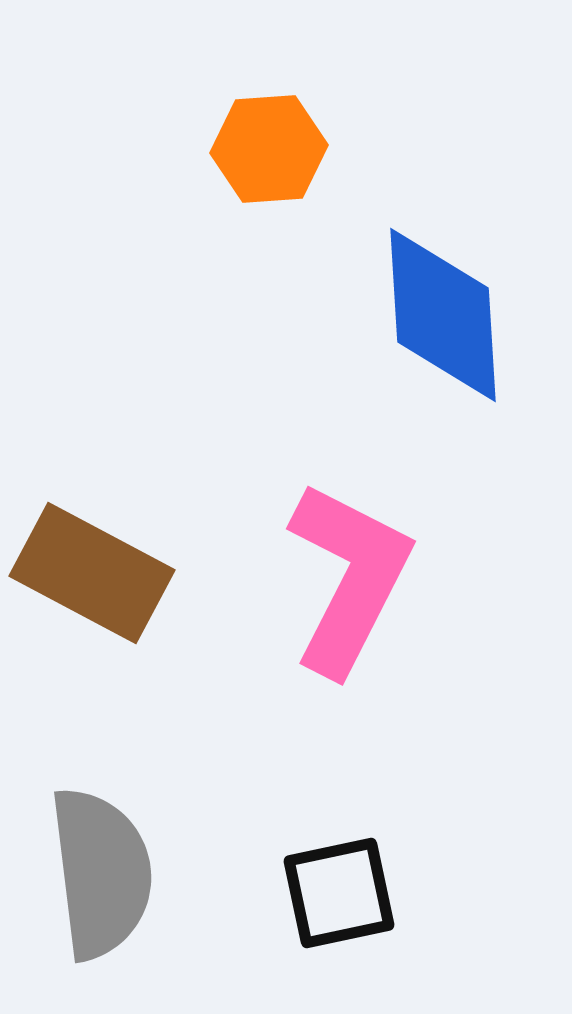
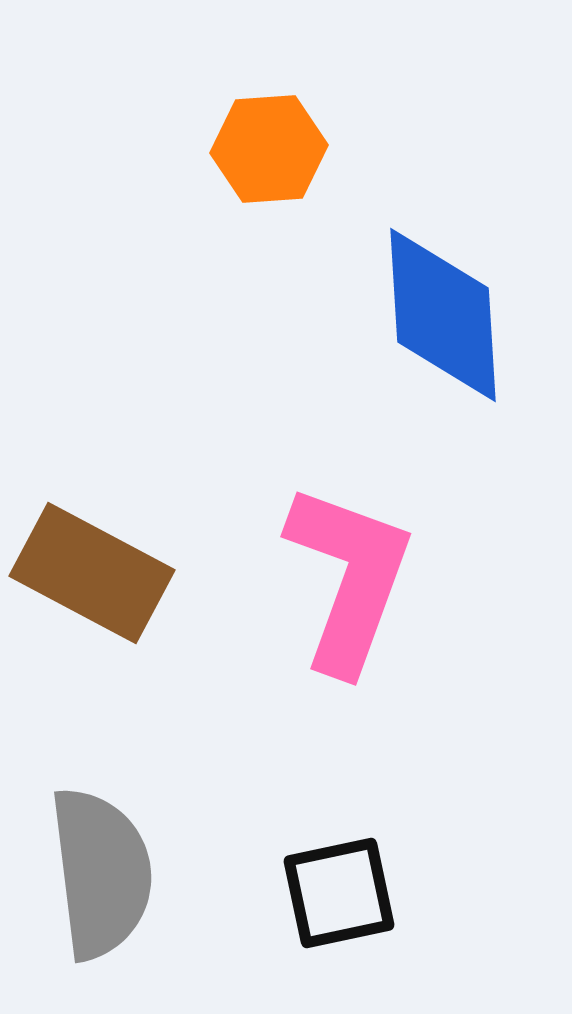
pink L-shape: rotated 7 degrees counterclockwise
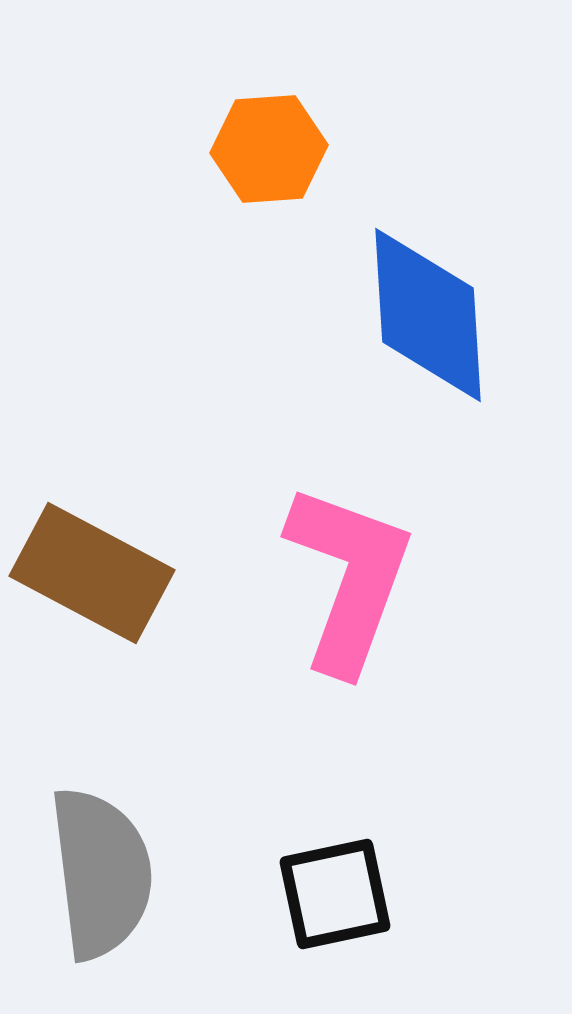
blue diamond: moved 15 px left
black square: moved 4 px left, 1 px down
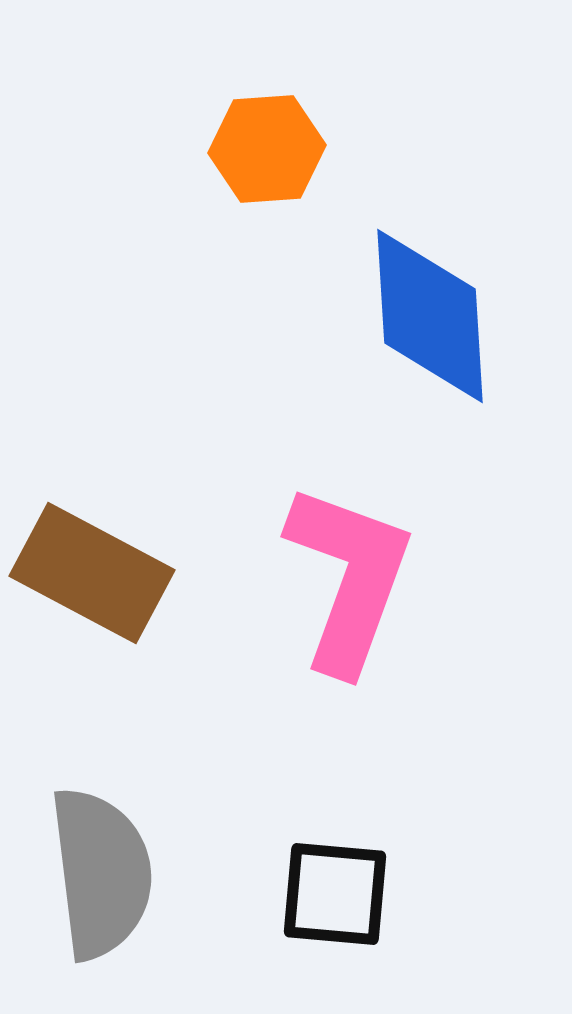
orange hexagon: moved 2 px left
blue diamond: moved 2 px right, 1 px down
black square: rotated 17 degrees clockwise
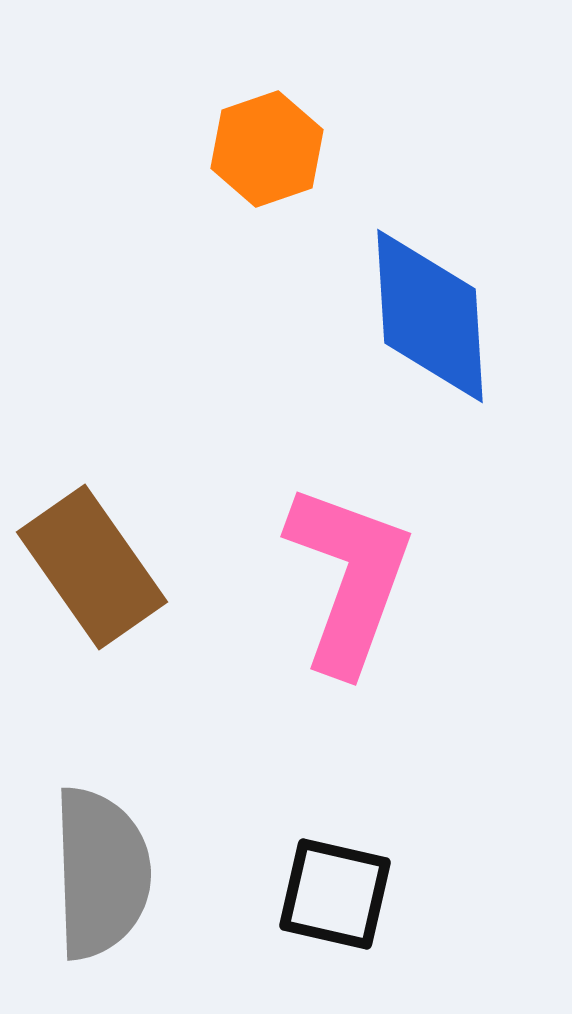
orange hexagon: rotated 15 degrees counterclockwise
brown rectangle: moved 6 px up; rotated 27 degrees clockwise
gray semicircle: rotated 5 degrees clockwise
black square: rotated 8 degrees clockwise
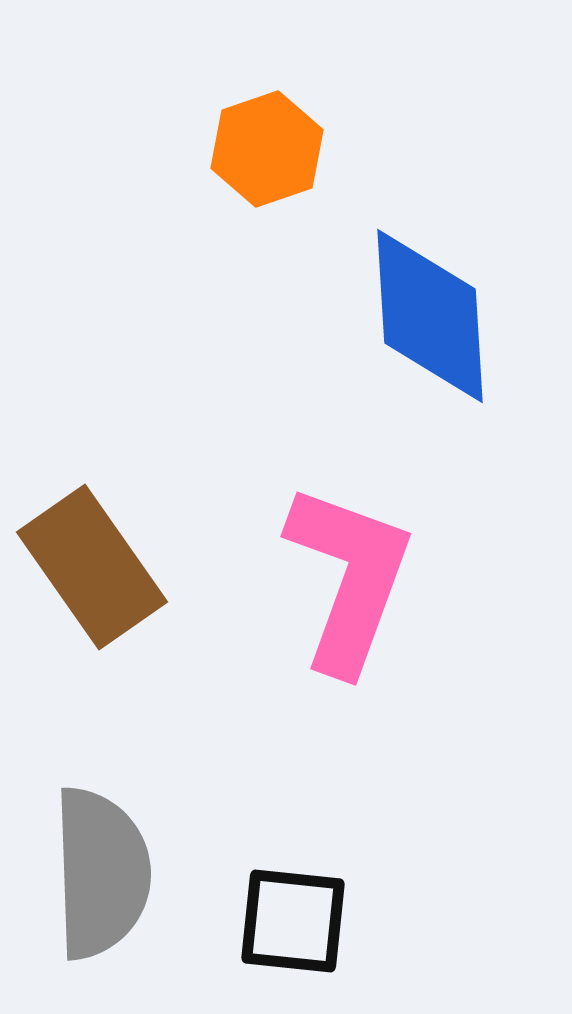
black square: moved 42 px left, 27 px down; rotated 7 degrees counterclockwise
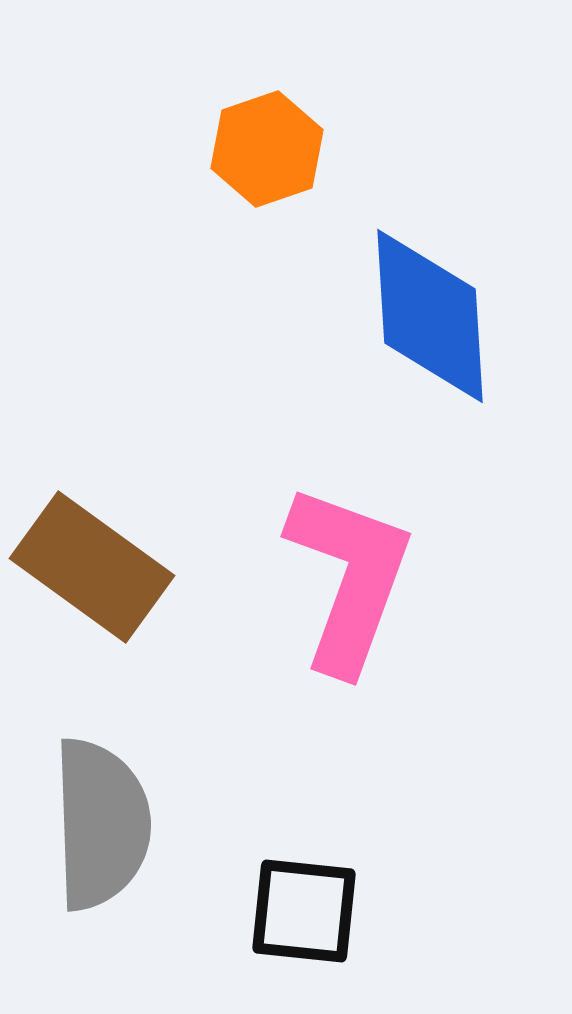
brown rectangle: rotated 19 degrees counterclockwise
gray semicircle: moved 49 px up
black square: moved 11 px right, 10 px up
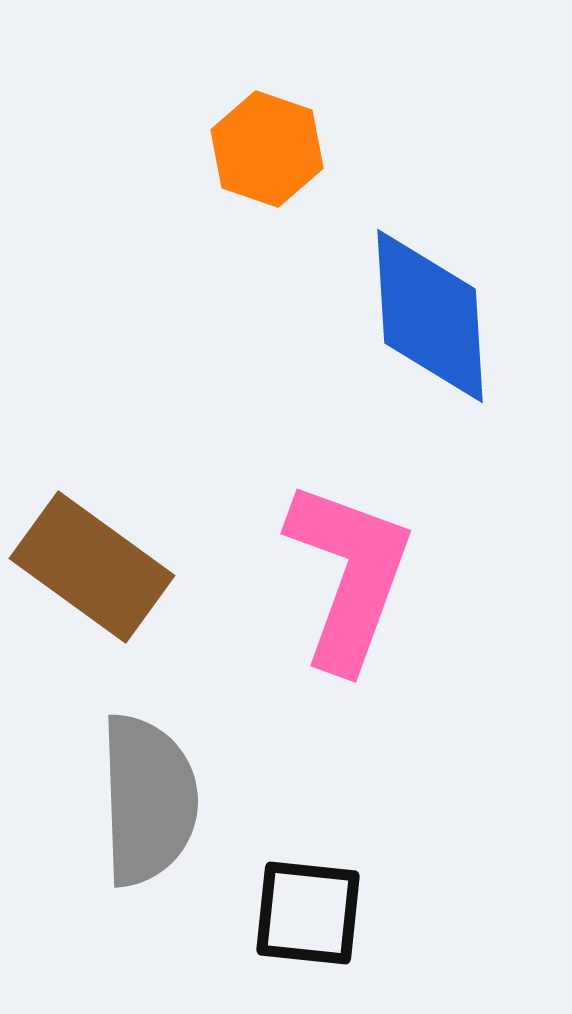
orange hexagon: rotated 22 degrees counterclockwise
pink L-shape: moved 3 px up
gray semicircle: moved 47 px right, 24 px up
black square: moved 4 px right, 2 px down
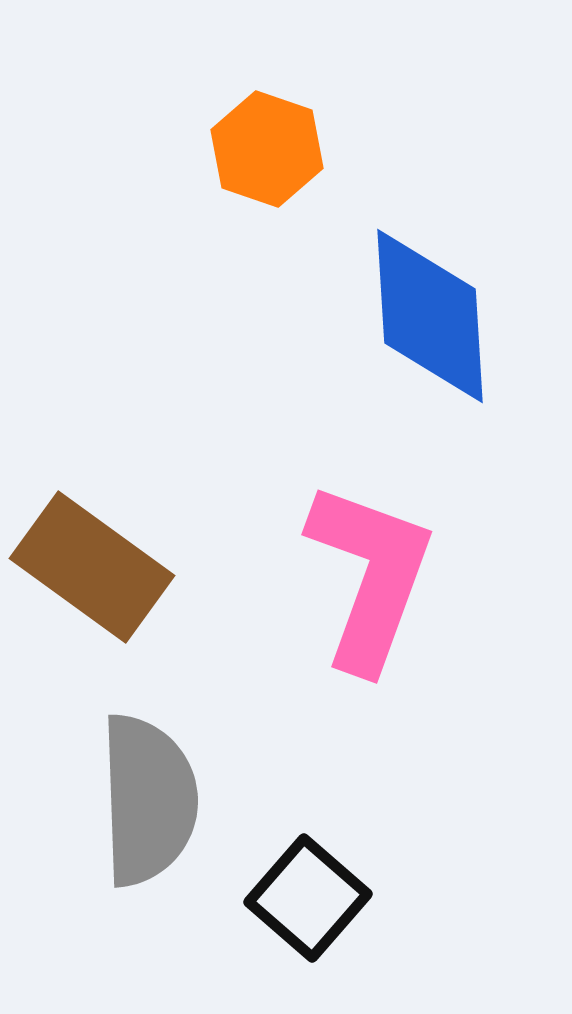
pink L-shape: moved 21 px right, 1 px down
black square: moved 15 px up; rotated 35 degrees clockwise
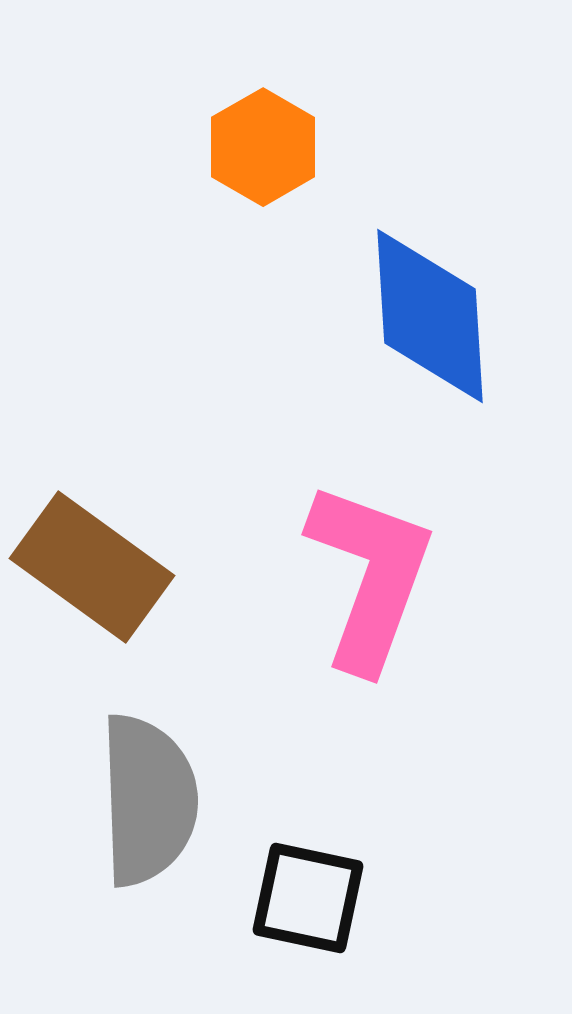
orange hexagon: moved 4 px left, 2 px up; rotated 11 degrees clockwise
black square: rotated 29 degrees counterclockwise
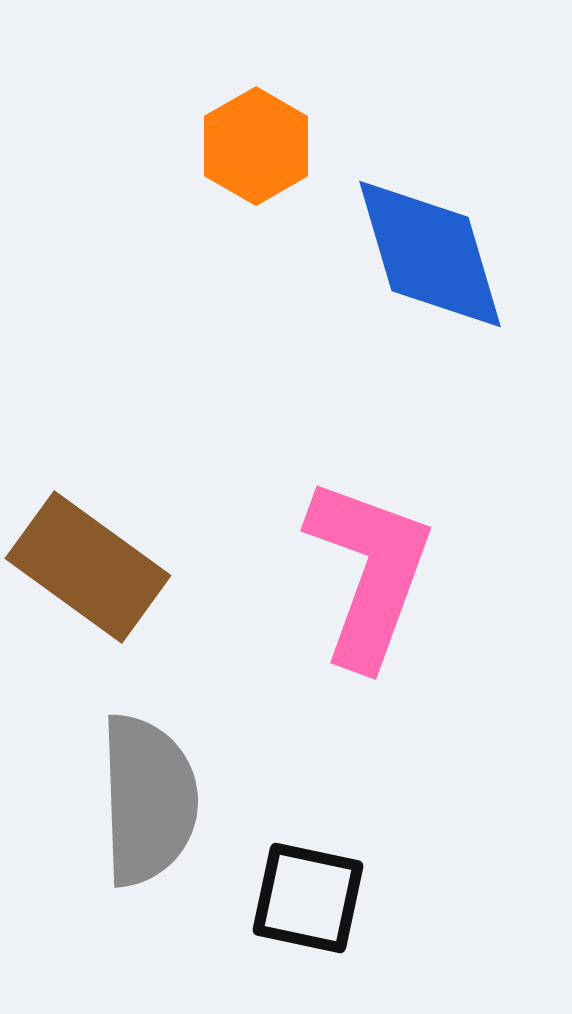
orange hexagon: moved 7 px left, 1 px up
blue diamond: moved 62 px up; rotated 13 degrees counterclockwise
brown rectangle: moved 4 px left
pink L-shape: moved 1 px left, 4 px up
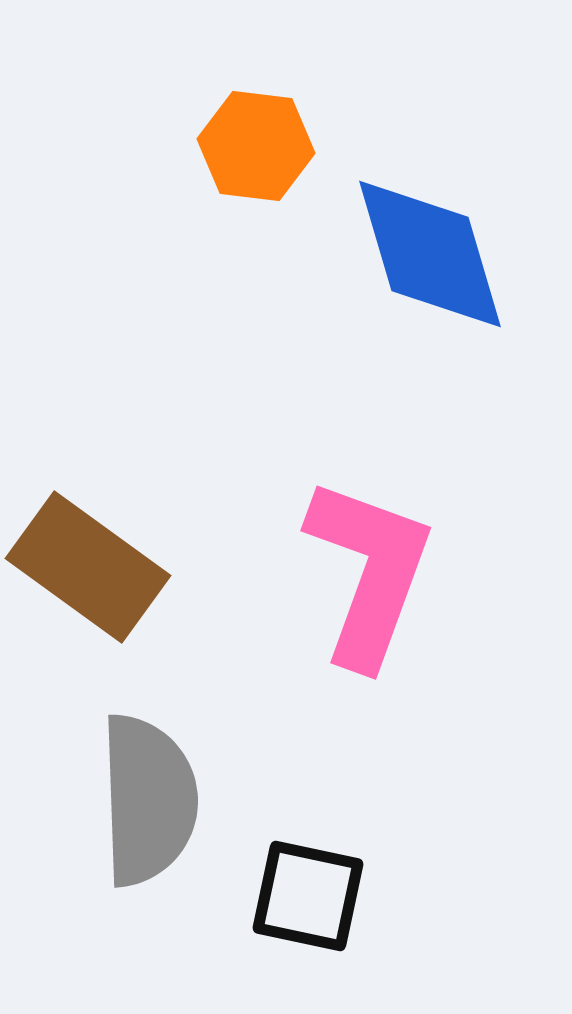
orange hexagon: rotated 23 degrees counterclockwise
black square: moved 2 px up
